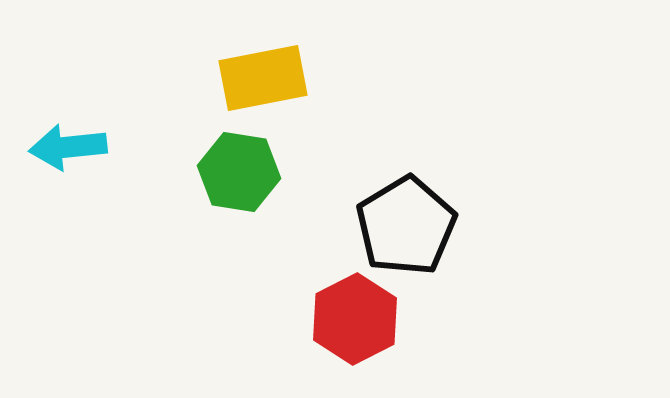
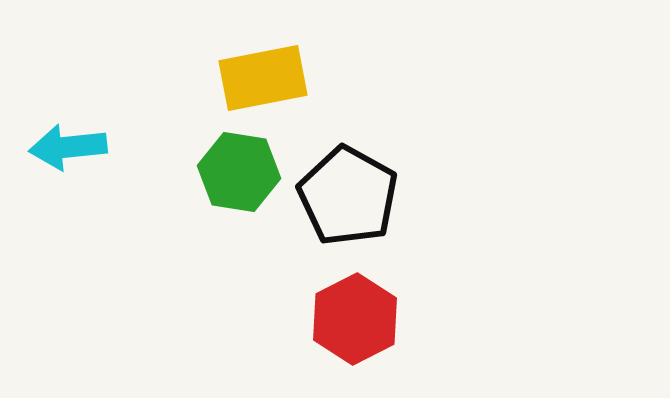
black pentagon: moved 58 px left, 30 px up; rotated 12 degrees counterclockwise
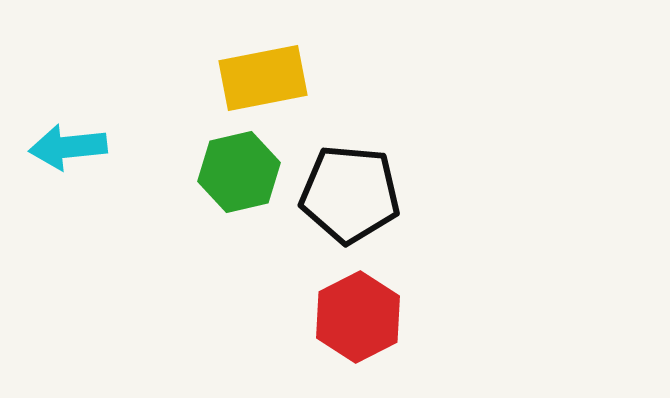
green hexagon: rotated 22 degrees counterclockwise
black pentagon: moved 2 px right, 2 px up; rotated 24 degrees counterclockwise
red hexagon: moved 3 px right, 2 px up
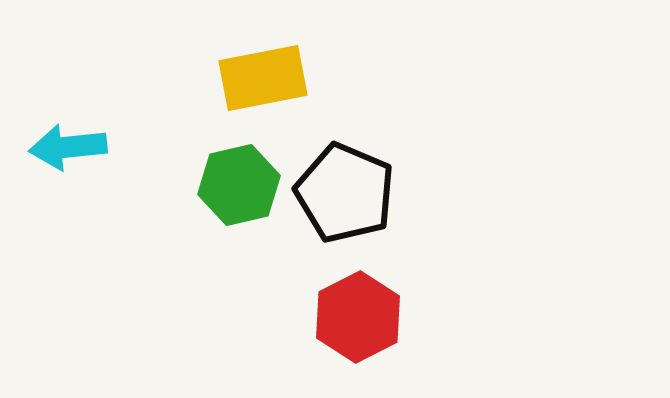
green hexagon: moved 13 px down
black pentagon: moved 5 px left, 1 px up; rotated 18 degrees clockwise
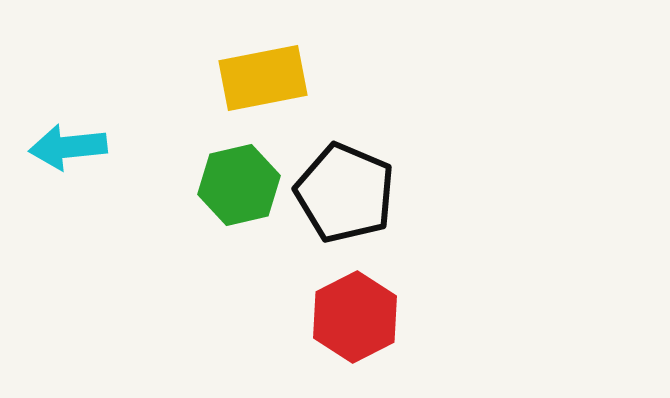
red hexagon: moved 3 px left
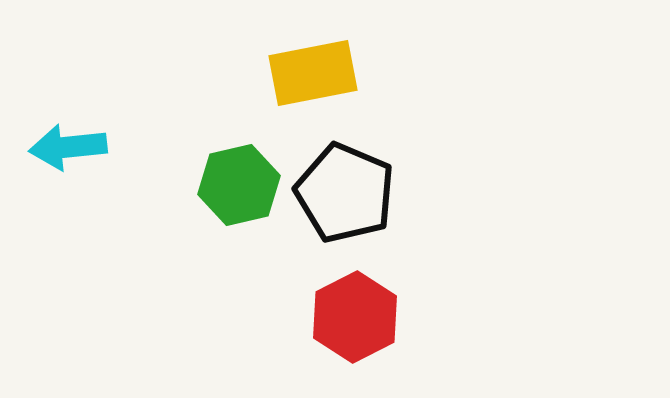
yellow rectangle: moved 50 px right, 5 px up
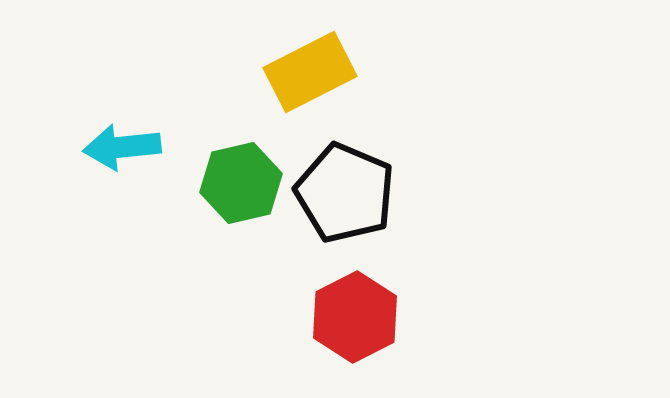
yellow rectangle: moved 3 px left, 1 px up; rotated 16 degrees counterclockwise
cyan arrow: moved 54 px right
green hexagon: moved 2 px right, 2 px up
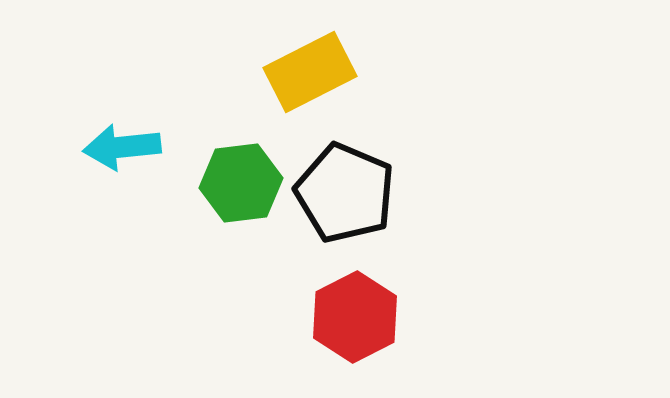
green hexagon: rotated 6 degrees clockwise
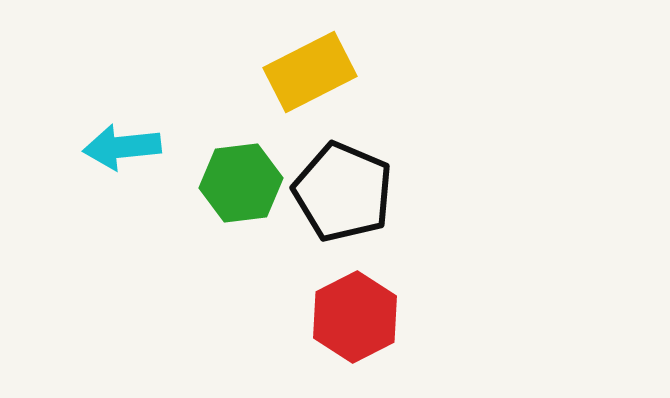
black pentagon: moved 2 px left, 1 px up
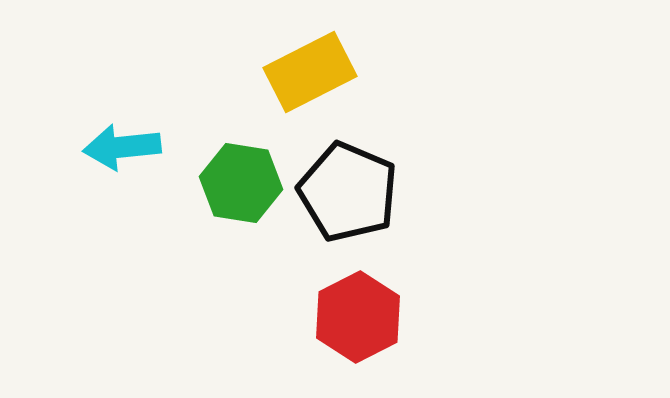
green hexagon: rotated 16 degrees clockwise
black pentagon: moved 5 px right
red hexagon: moved 3 px right
